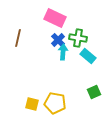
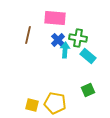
pink rectangle: rotated 20 degrees counterclockwise
brown line: moved 10 px right, 3 px up
cyan arrow: moved 2 px right, 2 px up
green square: moved 6 px left, 2 px up
yellow square: moved 1 px down
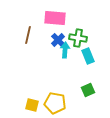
cyan rectangle: rotated 28 degrees clockwise
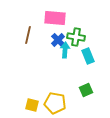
green cross: moved 2 px left, 1 px up
green square: moved 2 px left
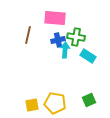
blue cross: rotated 32 degrees clockwise
cyan rectangle: rotated 35 degrees counterclockwise
green square: moved 3 px right, 10 px down
yellow square: rotated 24 degrees counterclockwise
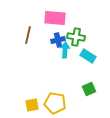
green square: moved 11 px up
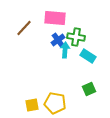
brown line: moved 4 px left, 7 px up; rotated 30 degrees clockwise
blue cross: rotated 24 degrees counterclockwise
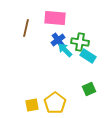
brown line: moved 2 px right; rotated 30 degrees counterclockwise
green cross: moved 4 px right, 5 px down
cyan arrow: rotated 49 degrees counterclockwise
yellow pentagon: rotated 25 degrees clockwise
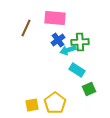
brown line: rotated 12 degrees clockwise
green cross: rotated 12 degrees counterclockwise
cyan arrow: moved 3 px right; rotated 63 degrees counterclockwise
cyan rectangle: moved 11 px left, 14 px down
